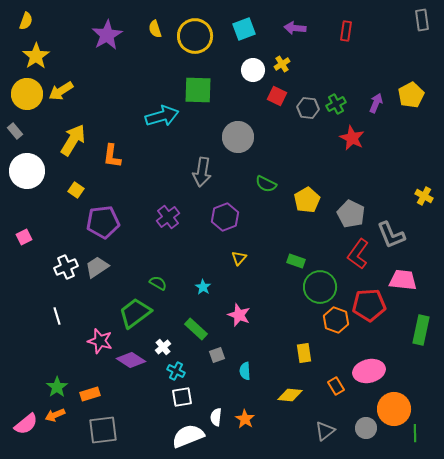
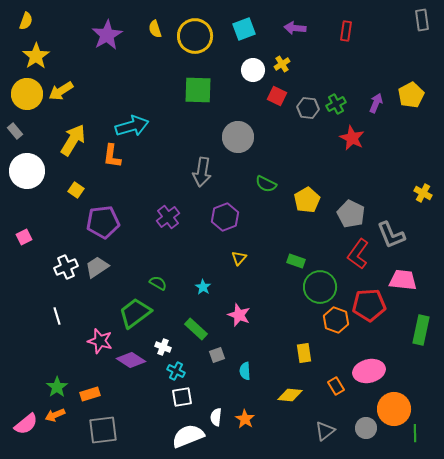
cyan arrow at (162, 116): moved 30 px left, 10 px down
yellow cross at (424, 196): moved 1 px left, 3 px up
white cross at (163, 347): rotated 28 degrees counterclockwise
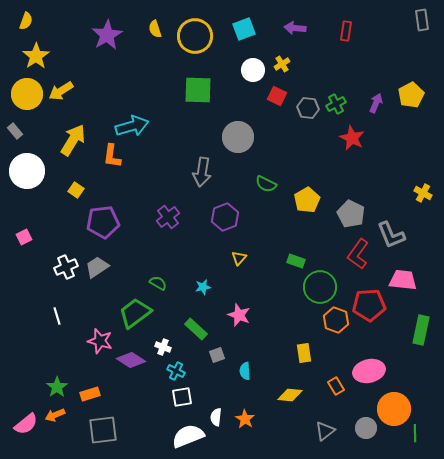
cyan star at (203, 287): rotated 28 degrees clockwise
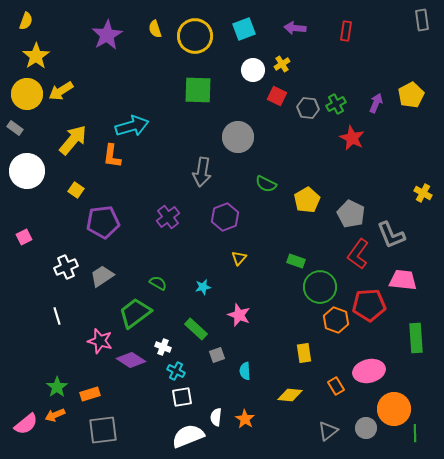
gray rectangle at (15, 131): moved 3 px up; rotated 14 degrees counterclockwise
yellow arrow at (73, 140): rotated 8 degrees clockwise
gray trapezoid at (97, 267): moved 5 px right, 9 px down
green rectangle at (421, 330): moved 5 px left, 8 px down; rotated 16 degrees counterclockwise
gray triangle at (325, 431): moved 3 px right
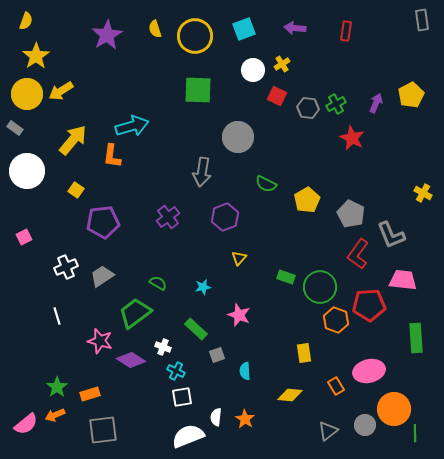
green rectangle at (296, 261): moved 10 px left, 16 px down
gray circle at (366, 428): moved 1 px left, 3 px up
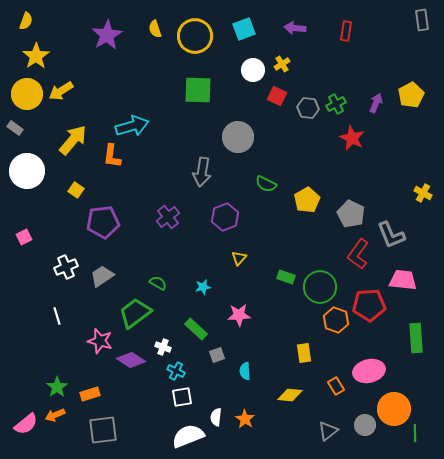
pink star at (239, 315): rotated 25 degrees counterclockwise
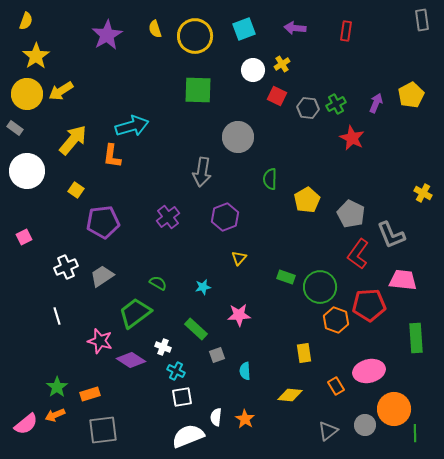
green semicircle at (266, 184): moved 4 px right, 5 px up; rotated 65 degrees clockwise
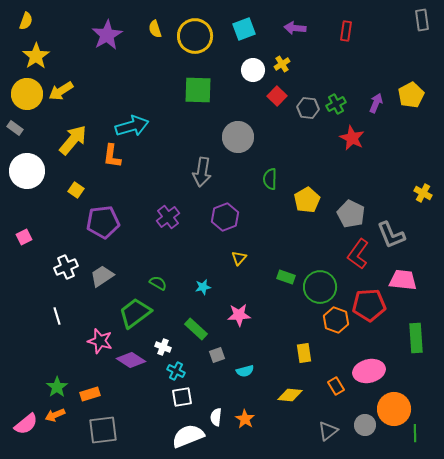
red square at (277, 96): rotated 18 degrees clockwise
cyan semicircle at (245, 371): rotated 102 degrees counterclockwise
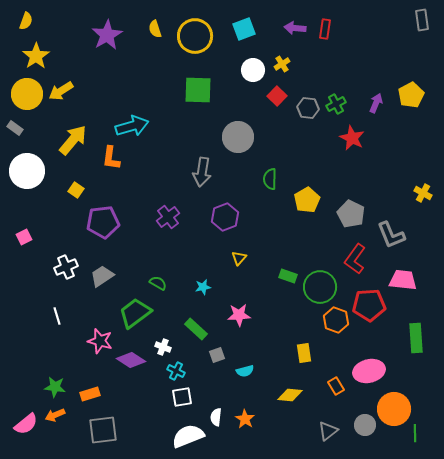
red rectangle at (346, 31): moved 21 px left, 2 px up
orange L-shape at (112, 156): moved 1 px left, 2 px down
red L-shape at (358, 254): moved 3 px left, 5 px down
green rectangle at (286, 277): moved 2 px right, 1 px up
green star at (57, 387): moved 2 px left; rotated 30 degrees counterclockwise
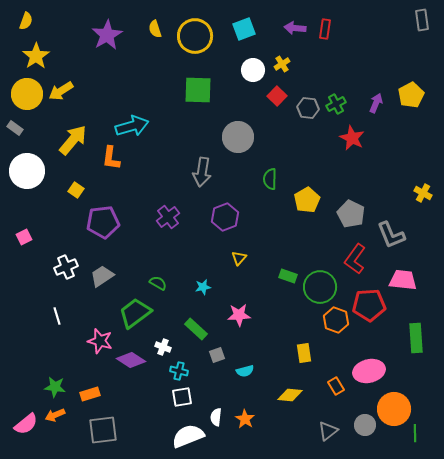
cyan cross at (176, 371): moved 3 px right; rotated 12 degrees counterclockwise
